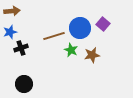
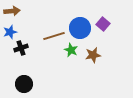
brown star: moved 1 px right
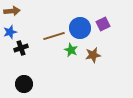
purple square: rotated 24 degrees clockwise
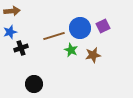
purple square: moved 2 px down
black circle: moved 10 px right
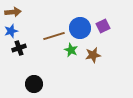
brown arrow: moved 1 px right, 1 px down
blue star: moved 1 px right, 1 px up
black cross: moved 2 px left
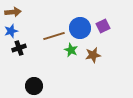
black circle: moved 2 px down
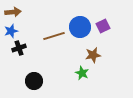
blue circle: moved 1 px up
green star: moved 11 px right, 23 px down
black circle: moved 5 px up
